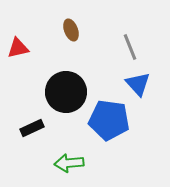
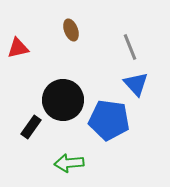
blue triangle: moved 2 px left
black circle: moved 3 px left, 8 px down
black rectangle: moved 1 px left, 1 px up; rotated 30 degrees counterclockwise
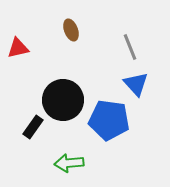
black rectangle: moved 2 px right
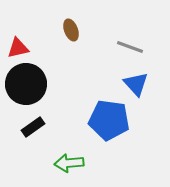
gray line: rotated 48 degrees counterclockwise
black circle: moved 37 px left, 16 px up
black rectangle: rotated 20 degrees clockwise
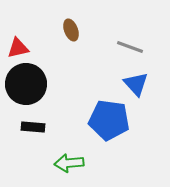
black rectangle: rotated 40 degrees clockwise
